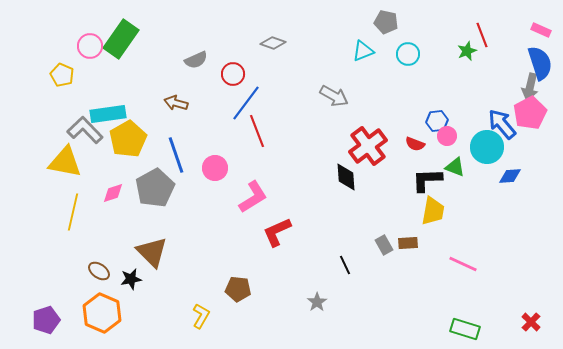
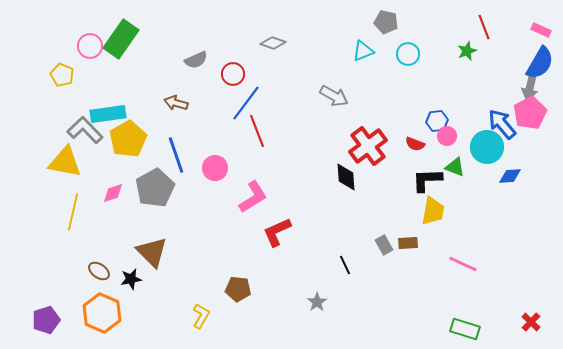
red line at (482, 35): moved 2 px right, 8 px up
blue semicircle at (540, 63): rotated 48 degrees clockwise
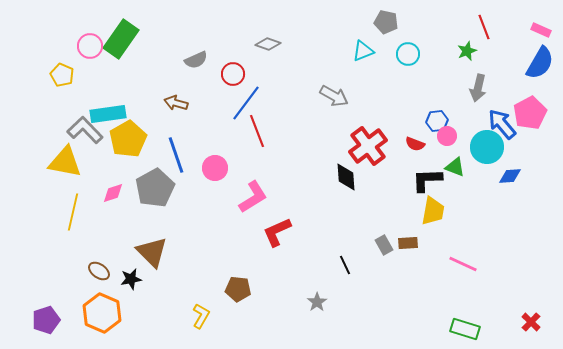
gray diamond at (273, 43): moved 5 px left, 1 px down
gray arrow at (530, 87): moved 52 px left, 1 px down
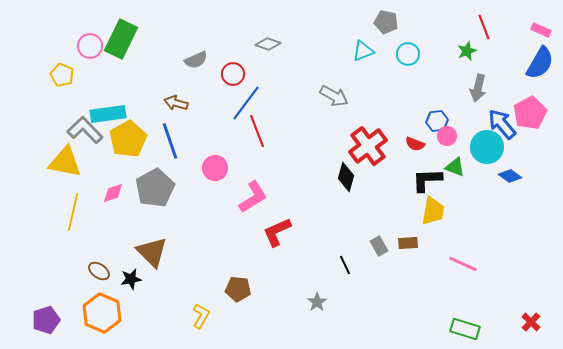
green rectangle at (121, 39): rotated 9 degrees counterclockwise
blue line at (176, 155): moved 6 px left, 14 px up
blue diamond at (510, 176): rotated 40 degrees clockwise
black diamond at (346, 177): rotated 20 degrees clockwise
gray rectangle at (384, 245): moved 5 px left, 1 px down
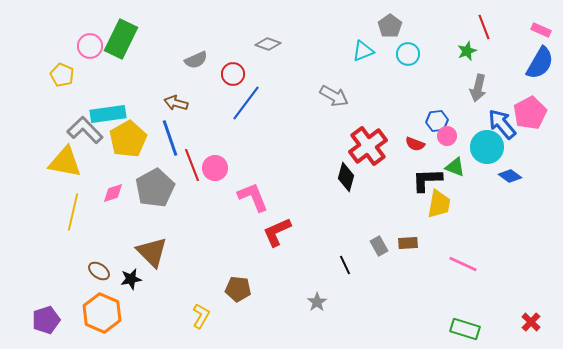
gray pentagon at (386, 22): moved 4 px right, 4 px down; rotated 25 degrees clockwise
red line at (257, 131): moved 65 px left, 34 px down
blue line at (170, 141): moved 3 px up
pink L-shape at (253, 197): rotated 80 degrees counterclockwise
yellow trapezoid at (433, 211): moved 6 px right, 7 px up
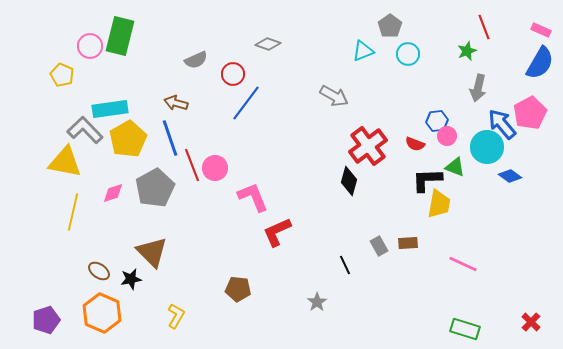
green rectangle at (121, 39): moved 1 px left, 3 px up; rotated 12 degrees counterclockwise
cyan rectangle at (108, 114): moved 2 px right, 5 px up
black diamond at (346, 177): moved 3 px right, 4 px down
yellow L-shape at (201, 316): moved 25 px left
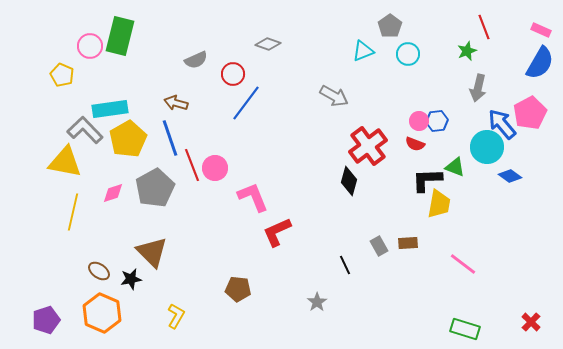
pink circle at (447, 136): moved 28 px left, 15 px up
pink line at (463, 264): rotated 12 degrees clockwise
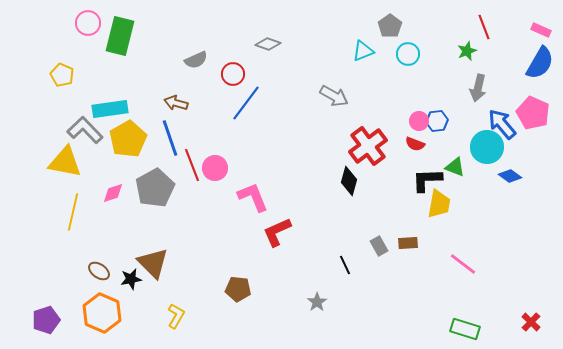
pink circle at (90, 46): moved 2 px left, 23 px up
pink pentagon at (530, 113): moved 3 px right; rotated 20 degrees counterclockwise
brown triangle at (152, 252): moved 1 px right, 11 px down
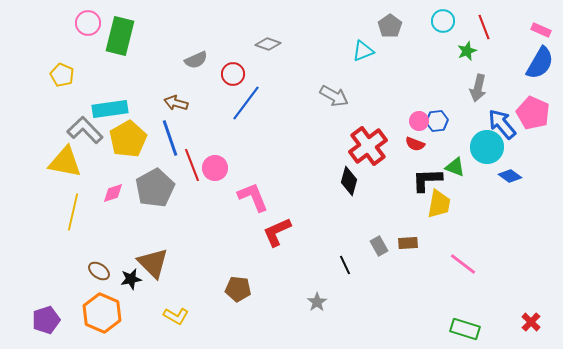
cyan circle at (408, 54): moved 35 px right, 33 px up
yellow L-shape at (176, 316): rotated 90 degrees clockwise
